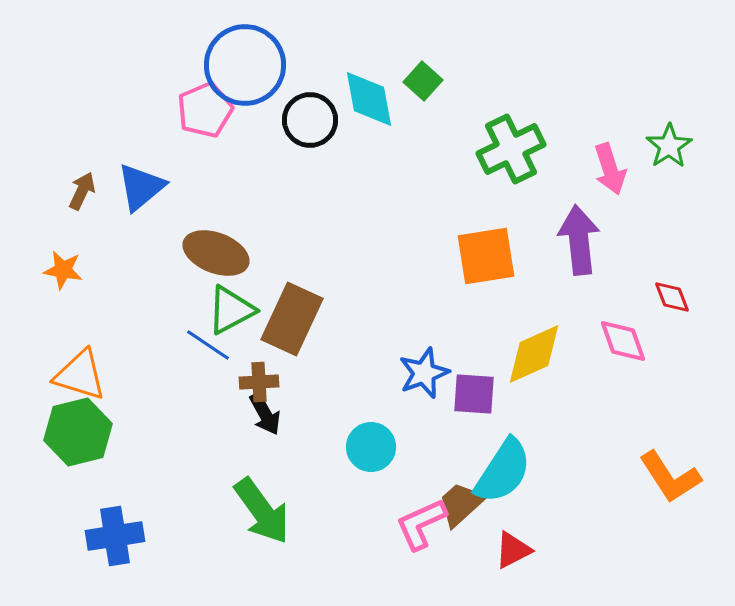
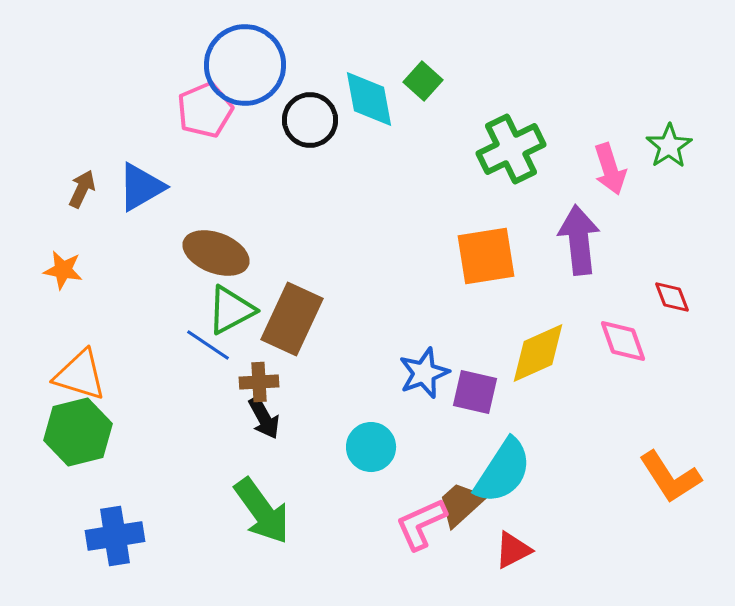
blue triangle: rotated 10 degrees clockwise
brown arrow: moved 2 px up
yellow diamond: moved 4 px right, 1 px up
purple square: moved 1 px right, 2 px up; rotated 9 degrees clockwise
black arrow: moved 1 px left, 4 px down
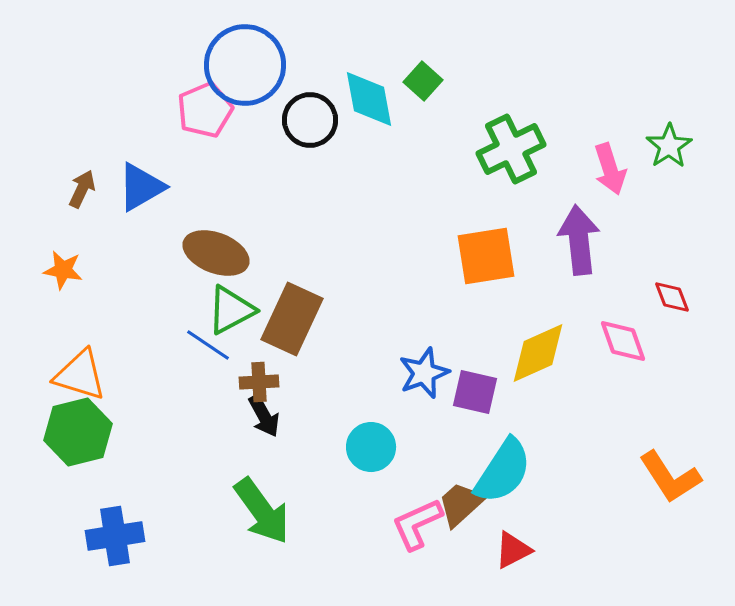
black arrow: moved 2 px up
pink L-shape: moved 4 px left
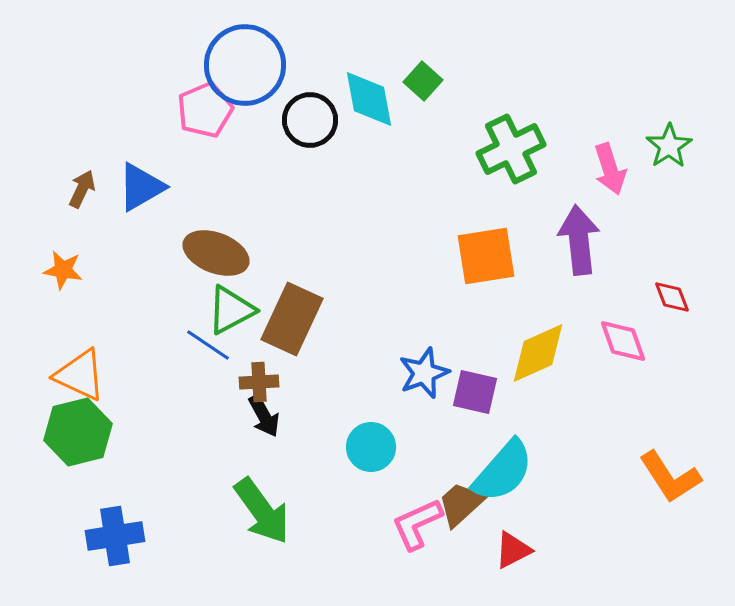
orange triangle: rotated 8 degrees clockwise
cyan semicircle: rotated 8 degrees clockwise
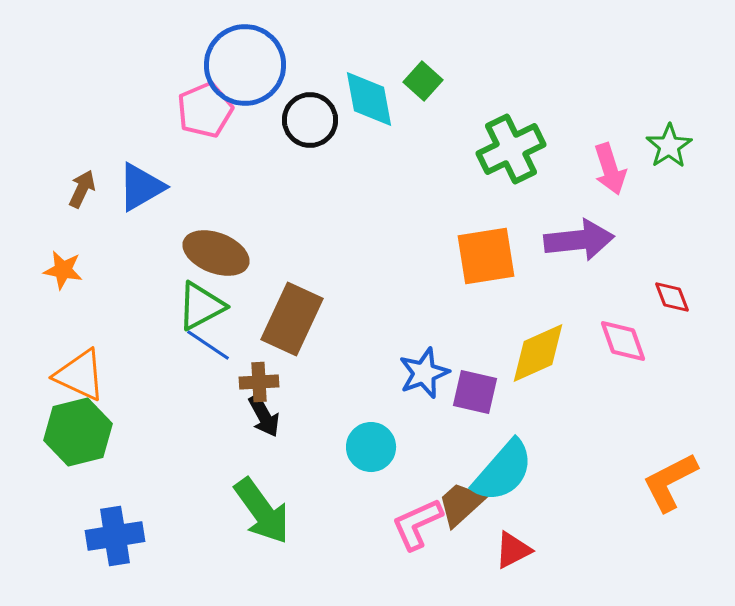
purple arrow: rotated 90 degrees clockwise
green triangle: moved 30 px left, 4 px up
orange L-shape: moved 5 px down; rotated 96 degrees clockwise
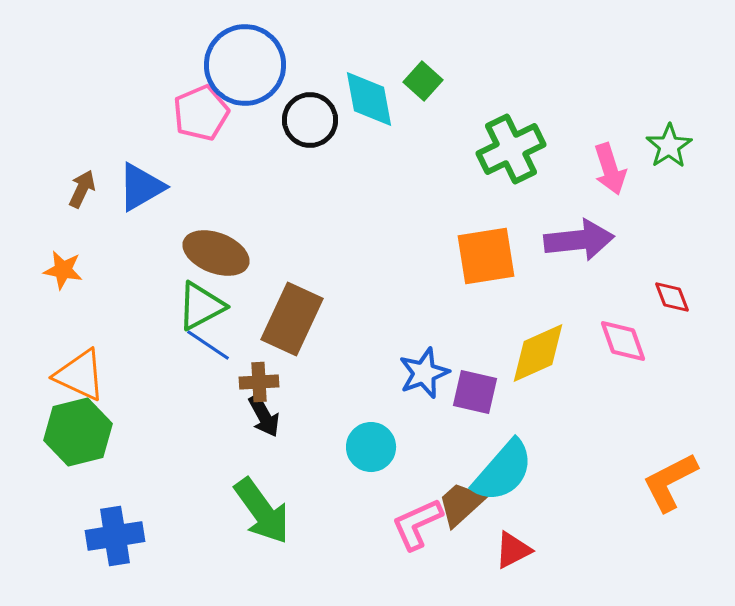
pink pentagon: moved 4 px left, 3 px down
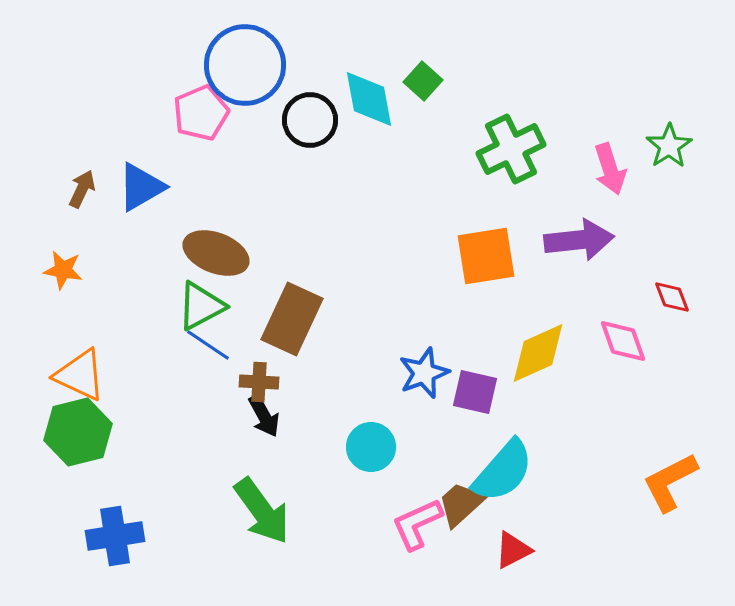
brown cross: rotated 6 degrees clockwise
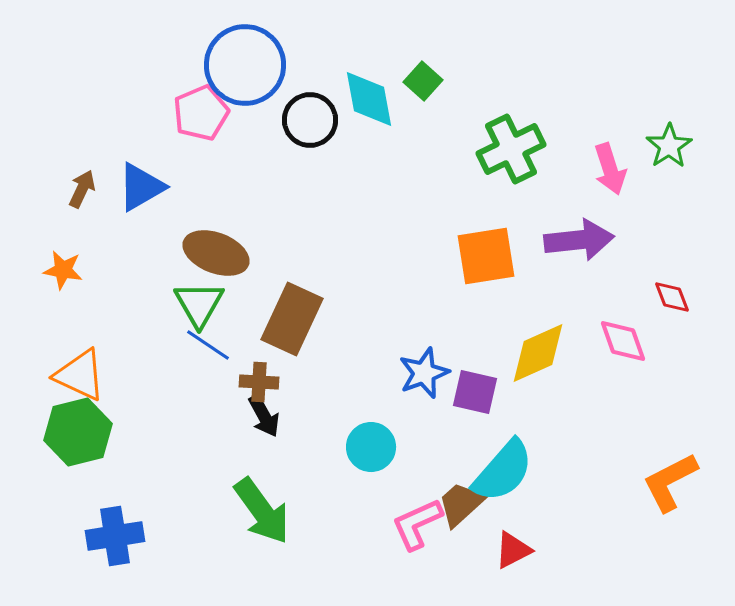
green triangle: moved 2 px left, 2 px up; rotated 32 degrees counterclockwise
